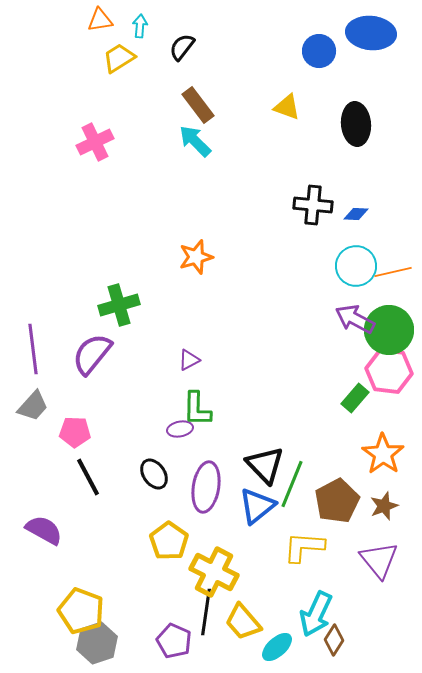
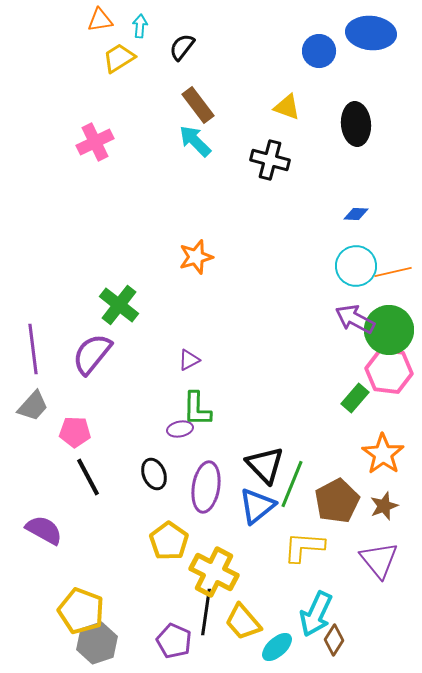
black cross at (313, 205): moved 43 px left, 45 px up; rotated 9 degrees clockwise
green cross at (119, 305): rotated 36 degrees counterclockwise
black ellipse at (154, 474): rotated 12 degrees clockwise
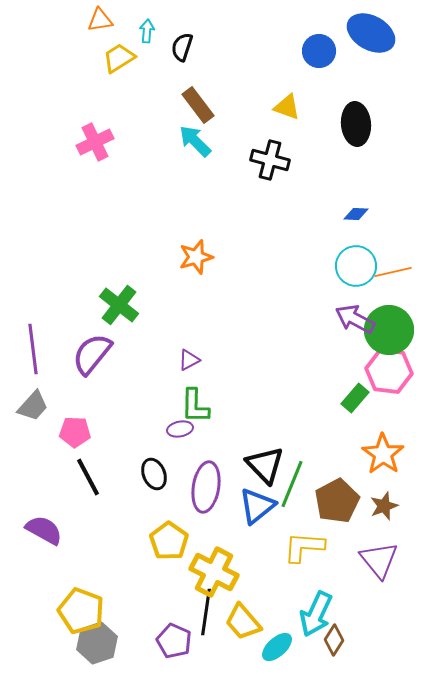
cyan arrow at (140, 26): moved 7 px right, 5 px down
blue ellipse at (371, 33): rotated 24 degrees clockwise
black semicircle at (182, 47): rotated 20 degrees counterclockwise
green L-shape at (197, 409): moved 2 px left, 3 px up
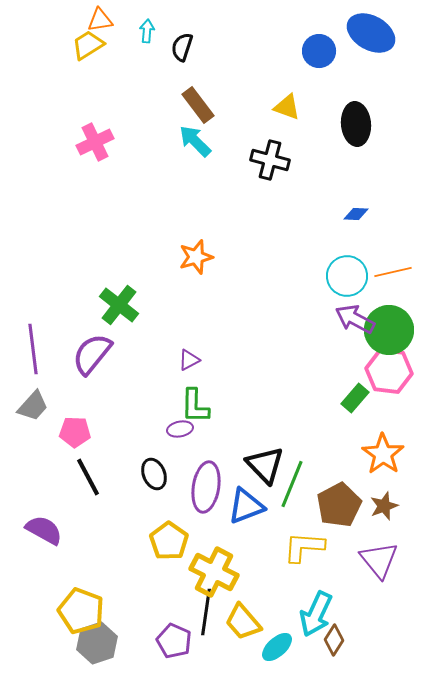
yellow trapezoid at (119, 58): moved 31 px left, 13 px up
cyan circle at (356, 266): moved 9 px left, 10 px down
brown pentagon at (337, 501): moved 2 px right, 4 px down
blue triangle at (257, 506): moved 11 px left; rotated 18 degrees clockwise
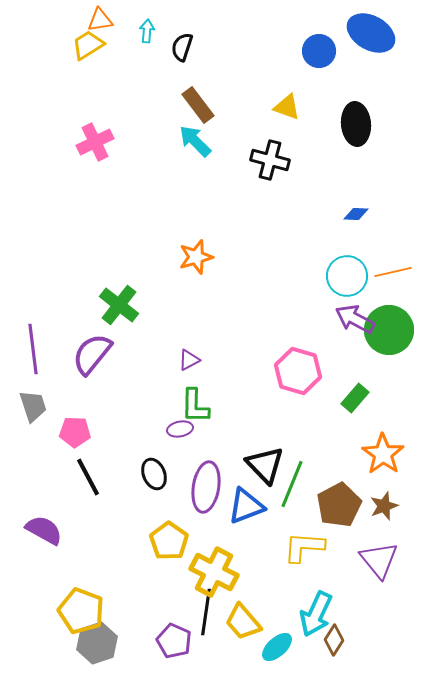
pink hexagon at (389, 371): moved 91 px left; rotated 9 degrees clockwise
gray trapezoid at (33, 406): rotated 60 degrees counterclockwise
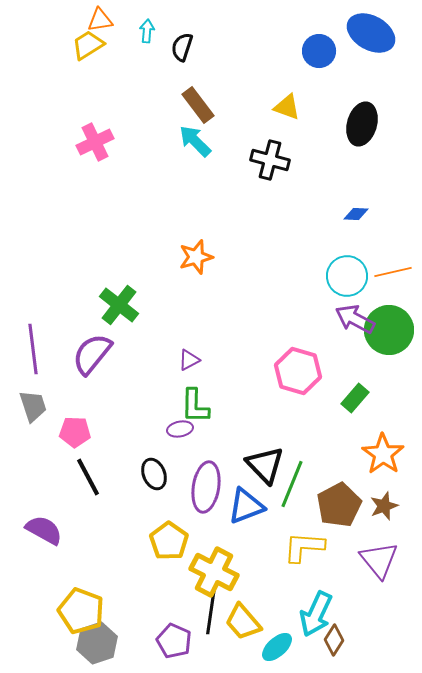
black ellipse at (356, 124): moved 6 px right; rotated 21 degrees clockwise
black line at (206, 612): moved 5 px right, 1 px up
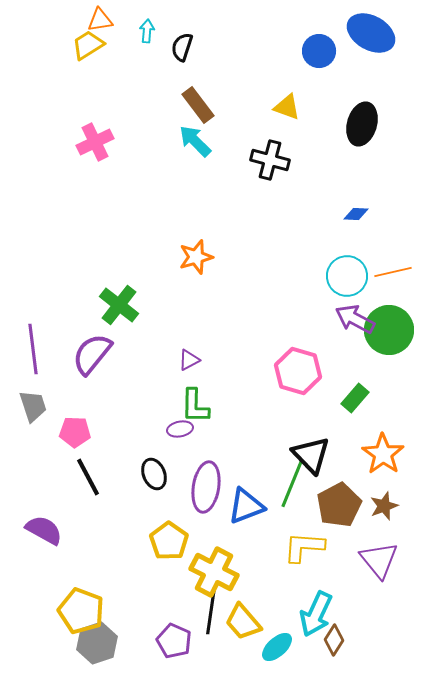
black triangle at (265, 465): moved 46 px right, 10 px up
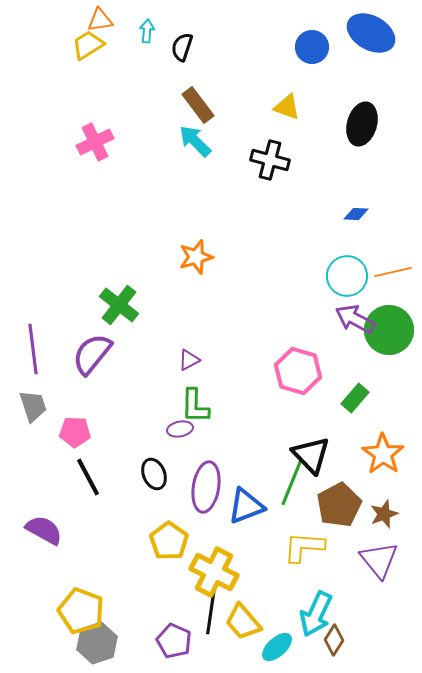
blue circle at (319, 51): moved 7 px left, 4 px up
green line at (292, 484): moved 2 px up
brown star at (384, 506): moved 8 px down
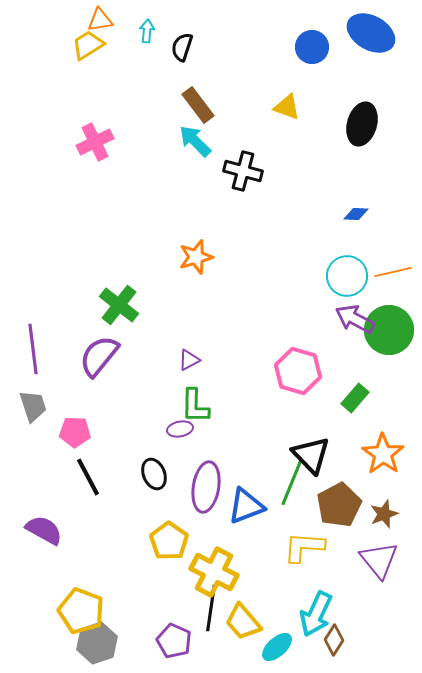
black cross at (270, 160): moved 27 px left, 11 px down
purple semicircle at (92, 354): moved 7 px right, 2 px down
black line at (211, 611): moved 3 px up
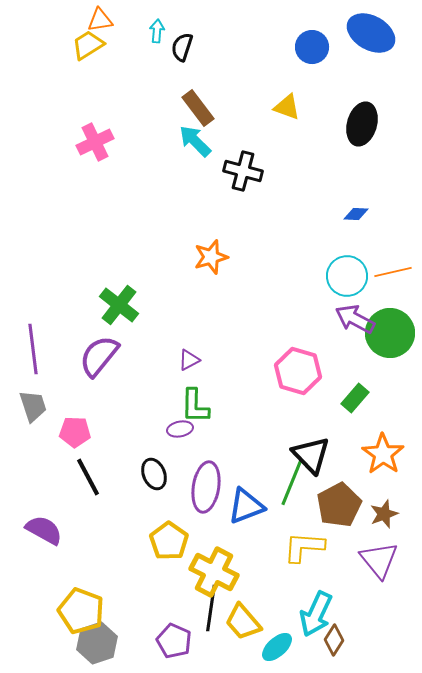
cyan arrow at (147, 31): moved 10 px right
brown rectangle at (198, 105): moved 3 px down
orange star at (196, 257): moved 15 px right
green circle at (389, 330): moved 1 px right, 3 px down
